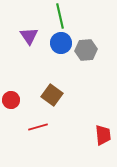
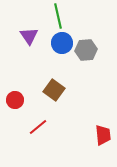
green line: moved 2 px left
blue circle: moved 1 px right
brown square: moved 2 px right, 5 px up
red circle: moved 4 px right
red line: rotated 24 degrees counterclockwise
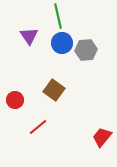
red trapezoid: moved 1 px left, 2 px down; rotated 135 degrees counterclockwise
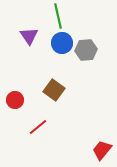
red trapezoid: moved 13 px down
